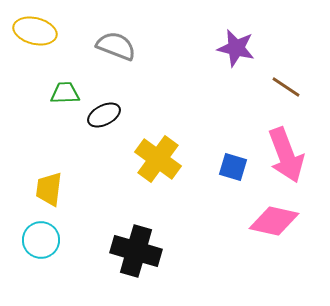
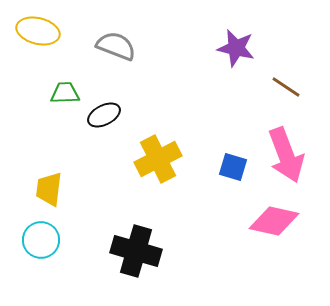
yellow ellipse: moved 3 px right
yellow cross: rotated 27 degrees clockwise
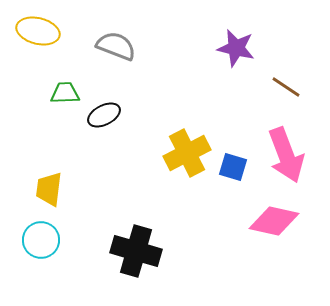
yellow cross: moved 29 px right, 6 px up
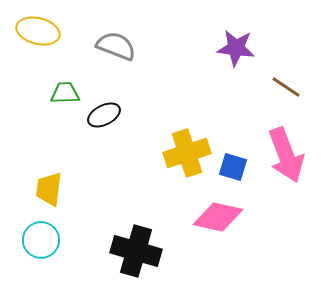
purple star: rotated 6 degrees counterclockwise
yellow cross: rotated 9 degrees clockwise
pink diamond: moved 56 px left, 4 px up
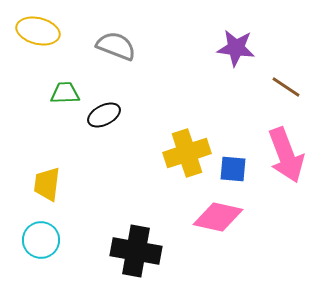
blue square: moved 2 px down; rotated 12 degrees counterclockwise
yellow trapezoid: moved 2 px left, 5 px up
black cross: rotated 6 degrees counterclockwise
